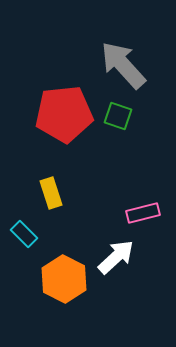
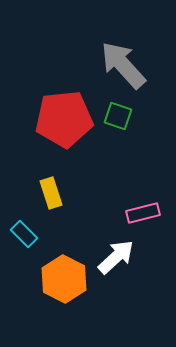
red pentagon: moved 5 px down
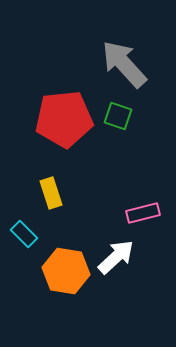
gray arrow: moved 1 px right, 1 px up
orange hexagon: moved 2 px right, 8 px up; rotated 18 degrees counterclockwise
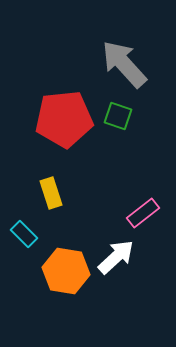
pink rectangle: rotated 24 degrees counterclockwise
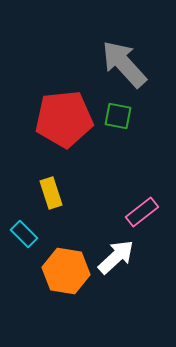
green square: rotated 8 degrees counterclockwise
pink rectangle: moved 1 px left, 1 px up
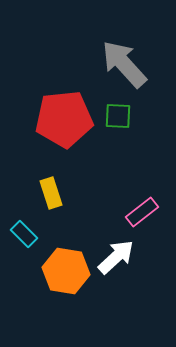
green square: rotated 8 degrees counterclockwise
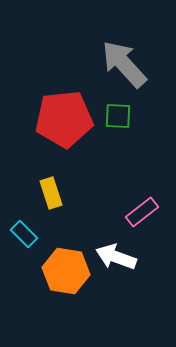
white arrow: rotated 117 degrees counterclockwise
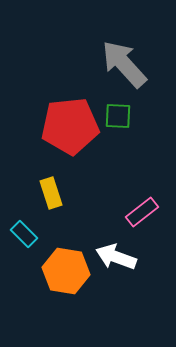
red pentagon: moved 6 px right, 7 px down
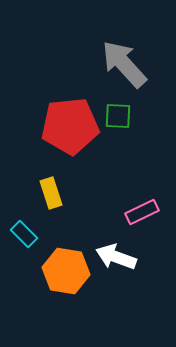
pink rectangle: rotated 12 degrees clockwise
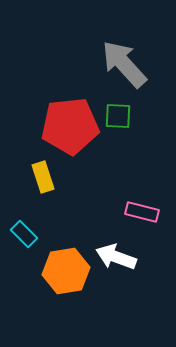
yellow rectangle: moved 8 px left, 16 px up
pink rectangle: rotated 40 degrees clockwise
orange hexagon: rotated 18 degrees counterclockwise
